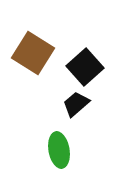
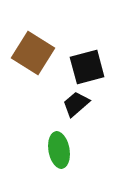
black square: moved 2 px right; rotated 27 degrees clockwise
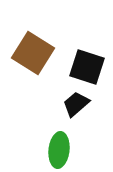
black square: rotated 33 degrees clockwise
green ellipse: rotated 16 degrees clockwise
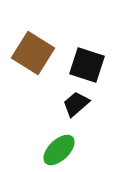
black square: moved 2 px up
green ellipse: rotated 40 degrees clockwise
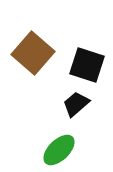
brown square: rotated 9 degrees clockwise
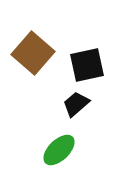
black square: rotated 30 degrees counterclockwise
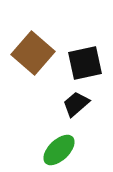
black square: moved 2 px left, 2 px up
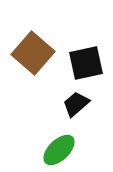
black square: moved 1 px right
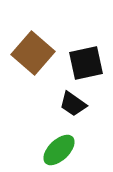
black trapezoid: moved 3 px left; rotated 104 degrees counterclockwise
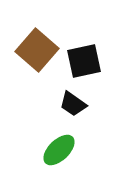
brown square: moved 4 px right, 3 px up
black square: moved 2 px left, 2 px up
